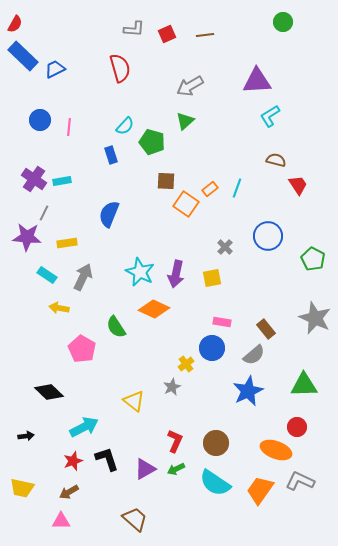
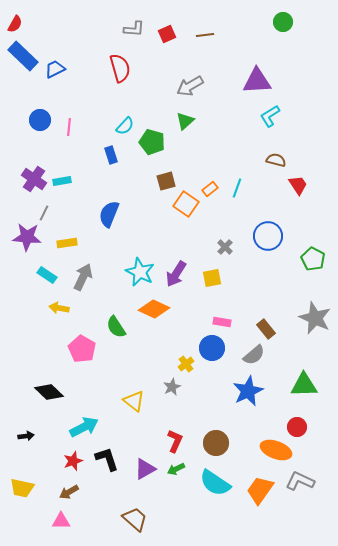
brown square at (166, 181): rotated 18 degrees counterclockwise
purple arrow at (176, 274): rotated 20 degrees clockwise
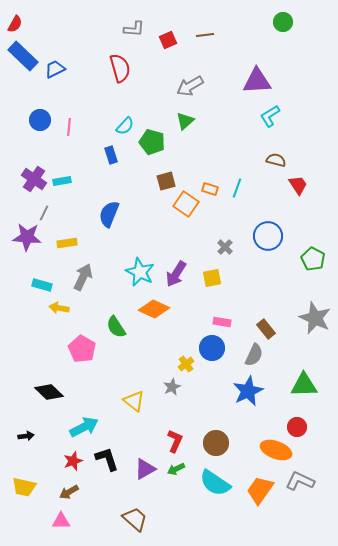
red square at (167, 34): moved 1 px right, 6 px down
orange rectangle at (210, 189): rotated 56 degrees clockwise
cyan rectangle at (47, 275): moved 5 px left, 10 px down; rotated 18 degrees counterclockwise
gray semicircle at (254, 355): rotated 25 degrees counterclockwise
yellow trapezoid at (22, 488): moved 2 px right, 1 px up
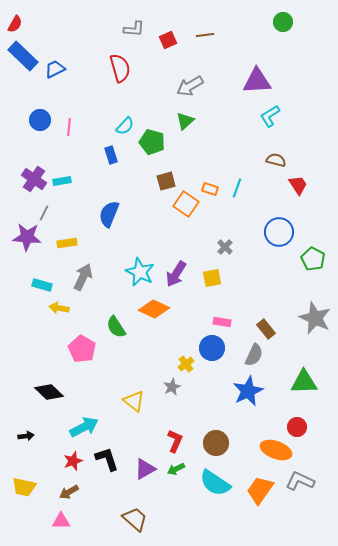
blue circle at (268, 236): moved 11 px right, 4 px up
green triangle at (304, 385): moved 3 px up
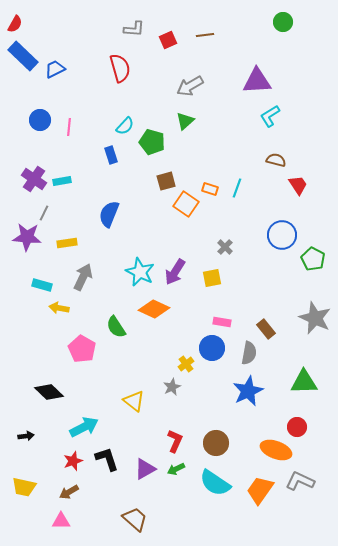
blue circle at (279, 232): moved 3 px right, 3 px down
purple arrow at (176, 274): moved 1 px left, 2 px up
gray semicircle at (254, 355): moved 5 px left, 2 px up; rotated 15 degrees counterclockwise
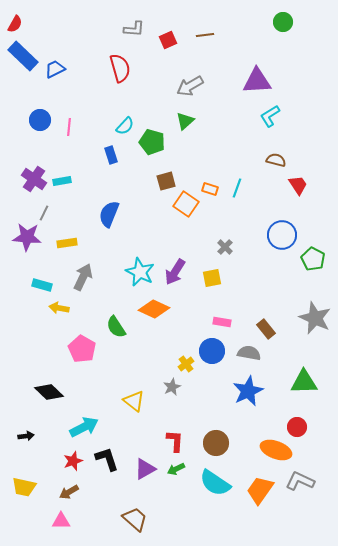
blue circle at (212, 348): moved 3 px down
gray semicircle at (249, 353): rotated 90 degrees counterclockwise
red L-shape at (175, 441): rotated 20 degrees counterclockwise
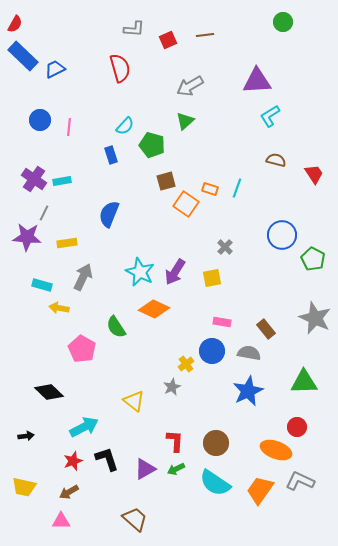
green pentagon at (152, 142): moved 3 px down
red trapezoid at (298, 185): moved 16 px right, 11 px up
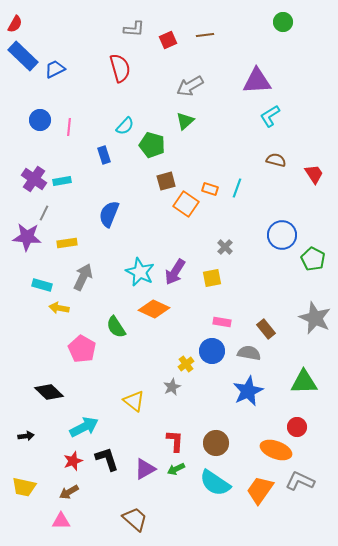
blue rectangle at (111, 155): moved 7 px left
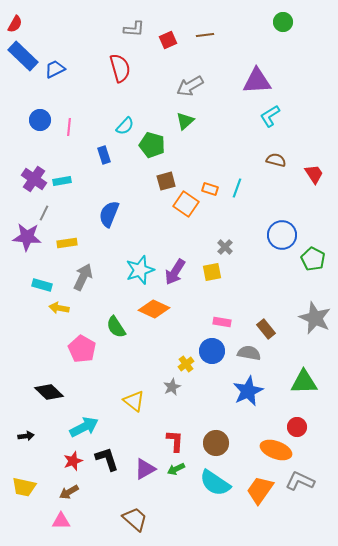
cyan star at (140, 272): moved 2 px up; rotated 28 degrees clockwise
yellow square at (212, 278): moved 6 px up
